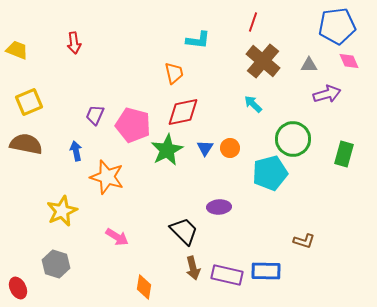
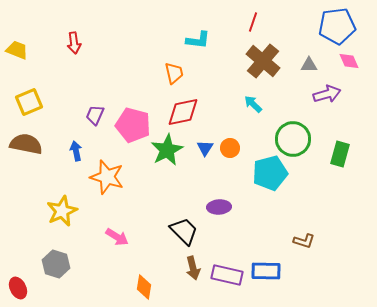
green rectangle: moved 4 px left
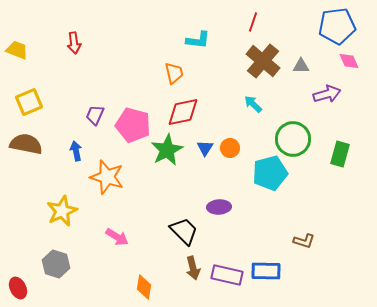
gray triangle: moved 8 px left, 1 px down
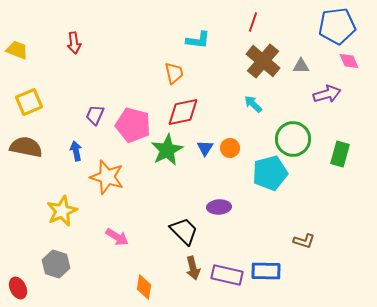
brown semicircle: moved 3 px down
